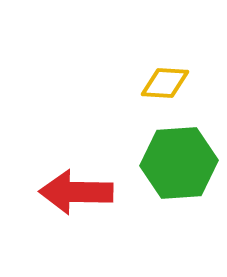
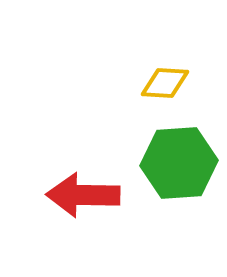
red arrow: moved 7 px right, 3 px down
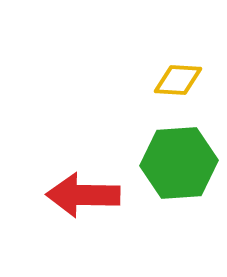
yellow diamond: moved 13 px right, 3 px up
